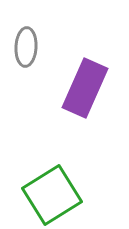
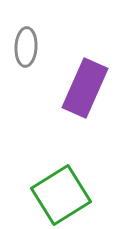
green square: moved 9 px right
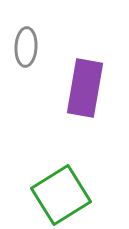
purple rectangle: rotated 14 degrees counterclockwise
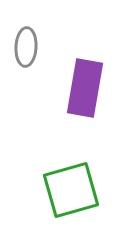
green square: moved 10 px right, 5 px up; rotated 16 degrees clockwise
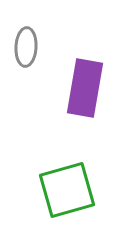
green square: moved 4 px left
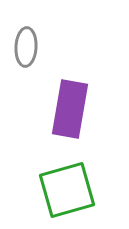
purple rectangle: moved 15 px left, 21 px down
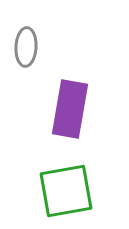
green square: moved 1 px left, 1 px down; rotated 6 degrees clockwise
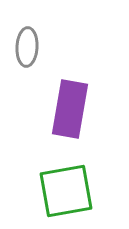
gray ellipse: moved 1 px right
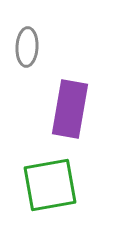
green square: moved 16 px left, 6 px up
